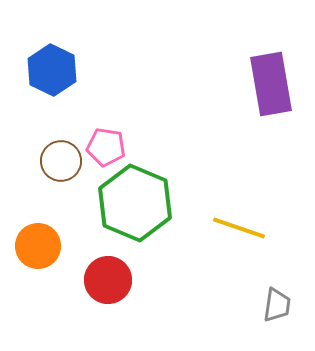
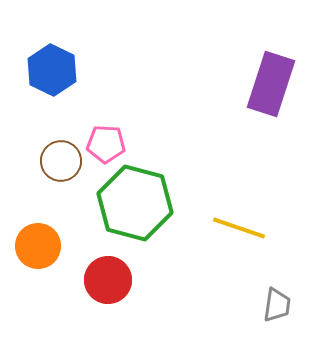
purple rectangle: rotated 28 degrees clockwise
pink pentagon: moved 3 px up; rotated 6 degrees counterclockwise
green hexagon: rotated 8 degrees counterclockwise
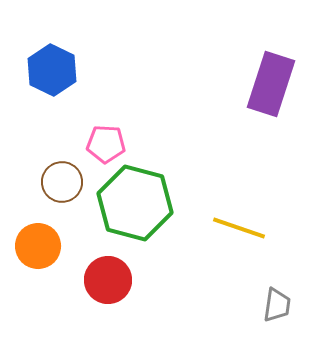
brown circle: moved 1 px right, 21 px down
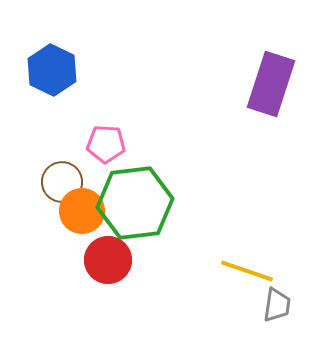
green hexagon: rotated 22 degrees counterclockwise
yellow line: moved 8 px right, 43 px down
orange circle: moved 44 px right, 35 px up
red circle: moved 20 px up
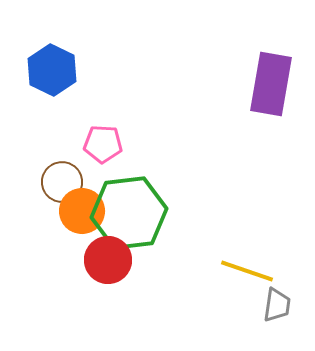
purple rectangle: rotated 8 degrees counterclockwise
pink pentagon: moved 3 px left
green hexagon: moved 6 px left, 10 px down
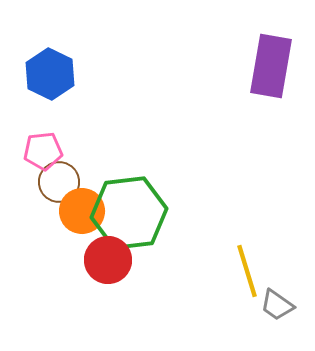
blue hexagon: moved 2 px left, 4 px down
purple rectangle: moved 18 px up
pink pentagon: moved 60 px left, 7 px down; rotated 9 degrees counterclockwise
brown circle: moved 3 px left
yellow line: rotated 54 degrees clockwise
gray trapezoid: rotated 117 degrees clockwise
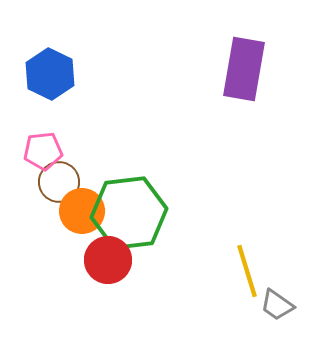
purple rectangle: moved 27 px left, 3 px down
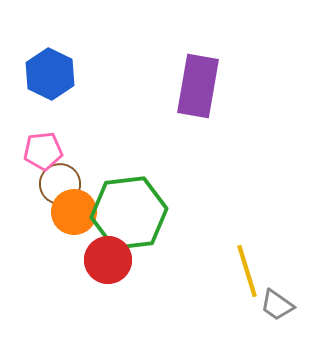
purple rectangle: moved 46 px left, 17 px down
brown circle: moved 1 px right, 2 px down
orange circle: moved 8 px left, 1 px down
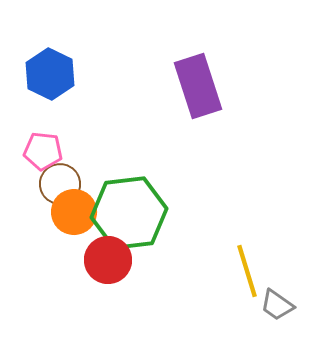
purple rectangle: rotated 28 degrees counterclockwise
pink pentagon: rotated 12 degrees clockwise
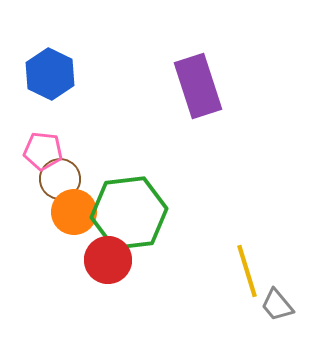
brown circle: moved 5 px up
gray trapezoid: rotated 15 degrees clockwise
